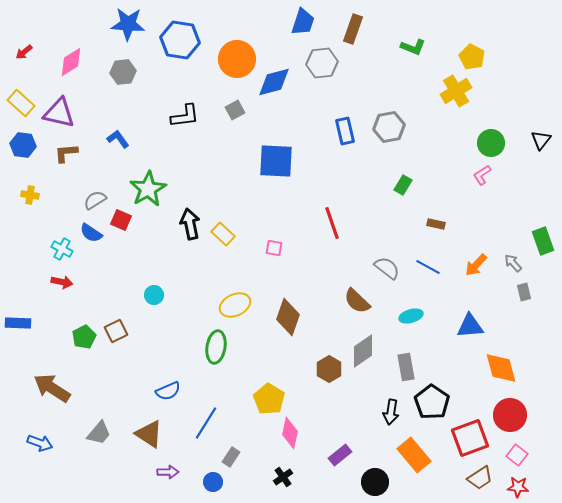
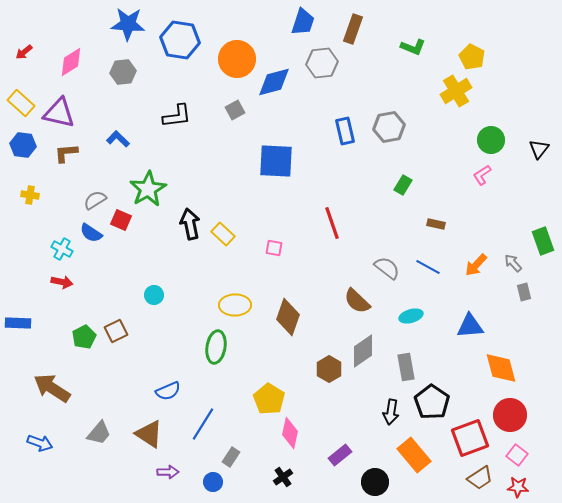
black L-shape at (185, 116): moved 8 px left
blue L-shape at (118, 139): rotated 10 degrees counterclockwise
black triangle at (541, 140): moved 2 px left, 9 px down
green circle at (491, 143): moved 3 px up
yellow ellipse at (235, 305): rotated 24 degrees clockwise
blue line at (206, 423): moved 3 px left, 1 px down
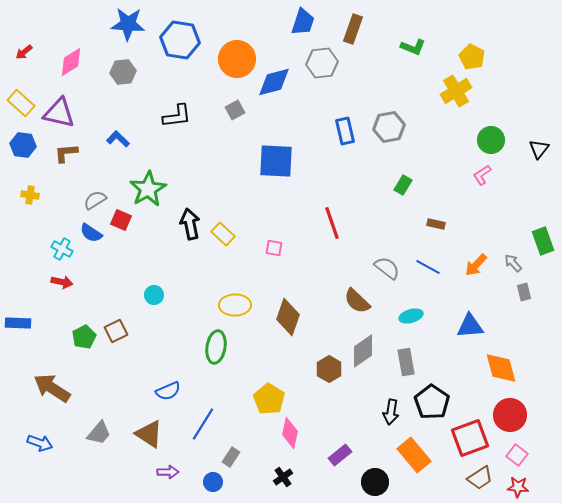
gray rectangle at (406, 367): moved 5 px up
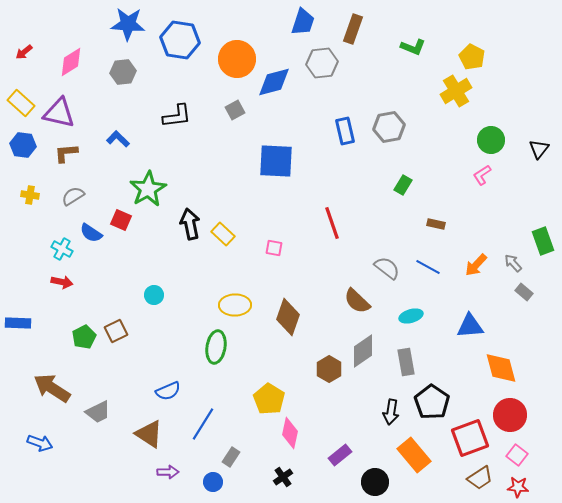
gray semicircle at (95, 200): moved 22 px left, 4 px up
gray rectangle at (524, 292): rotated 36 degrees counterclockwise
gray trapezoid at (99, 433): moved 1 px left, 21 px up; rotated 24 degrees clockwise
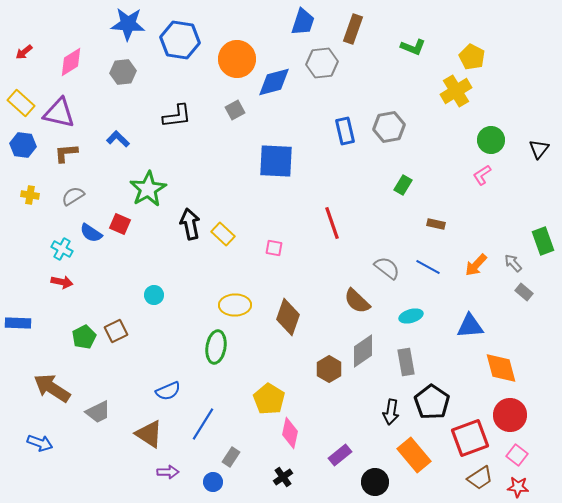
red square at (121, 220): moved 1 px left, 4 px down
